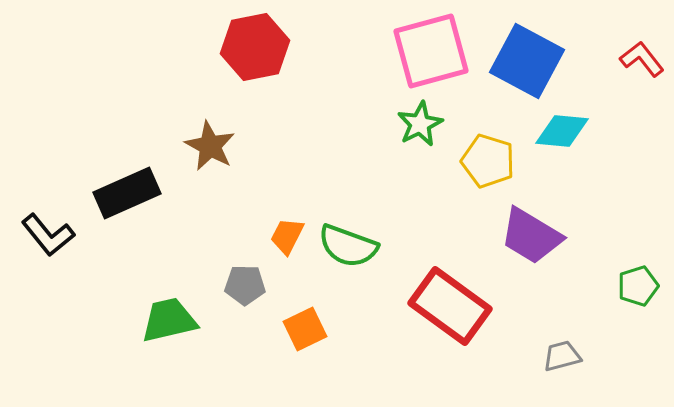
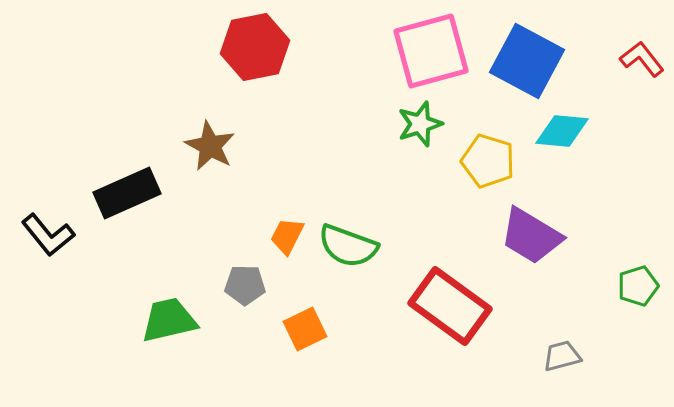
green star: rotated 9 degrees clockwise
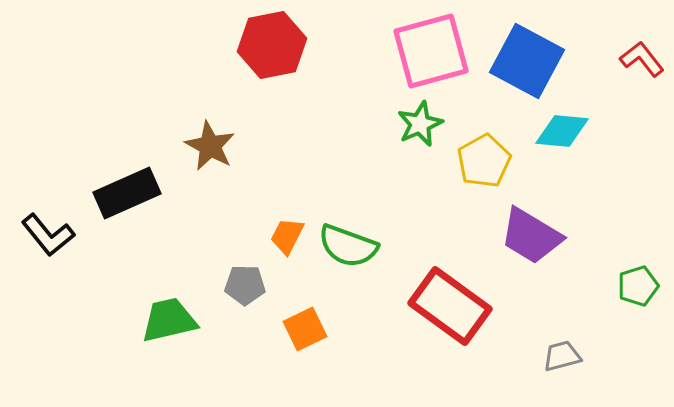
red hexagon: moved 17 px right, 2 px up
green star: rotated 6 degrees counterclockwise
yellow pentagon: moved 4 px left; rotated 26 degrees clockwise
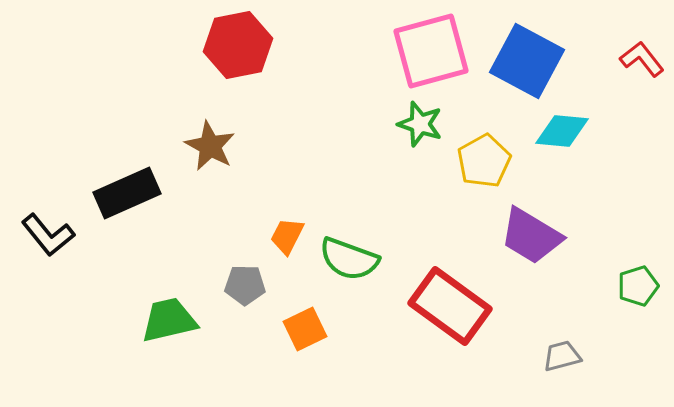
red hexagon: moved 34 px left
green star: rotated 30 degrees counterclockwise
green semicircle: moved 1 px right, 13 px down
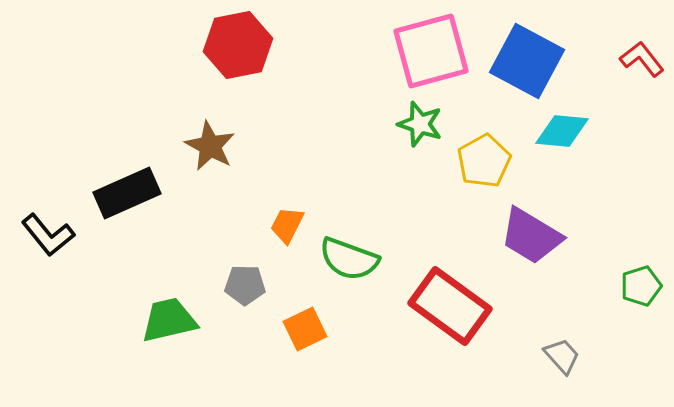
orange trapezoid: moved 11 px up
green pentagon: moved 3 px right
gray trapezoid: rotated 63 degrees clockwise
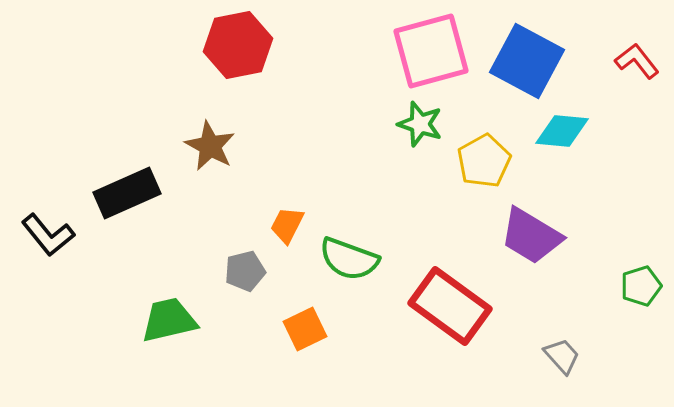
red L-shape: moved 5 px left, 2 px down
gray pentagon: moved 14 px up; rotated 15 degrees counterclockwise
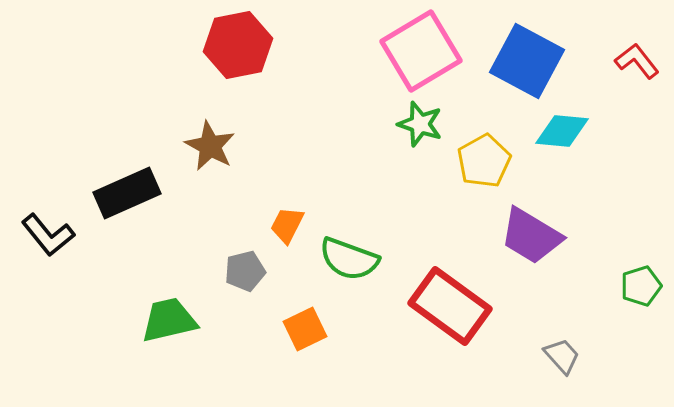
pink square: moved 10 px left; rotated 16 degrees counterclockwise
